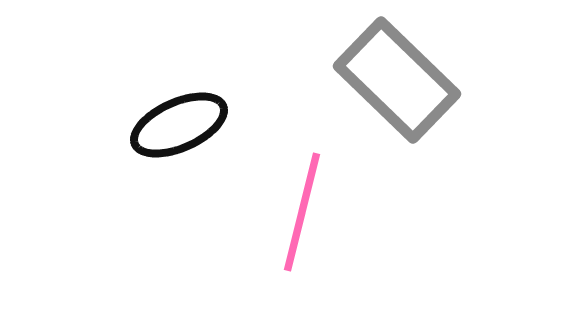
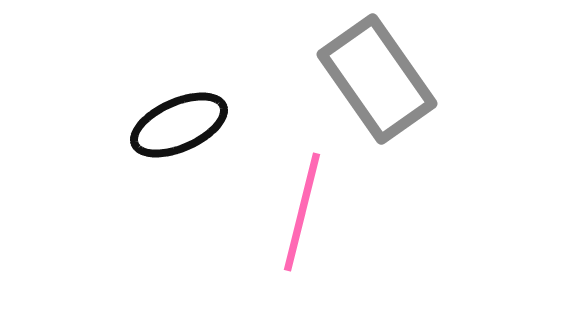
gray rectangle: moved 20 px left, 1 px up; rotated 11 degrees clockwise
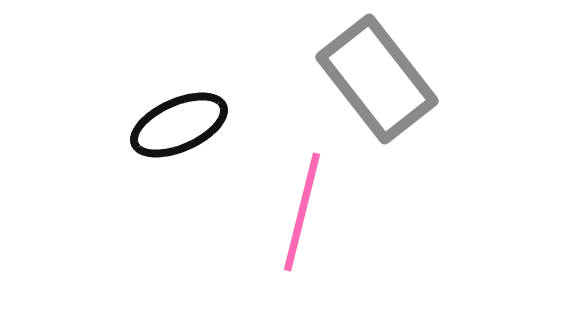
gray rectangle: rotated 3 degrees counterclockwise
